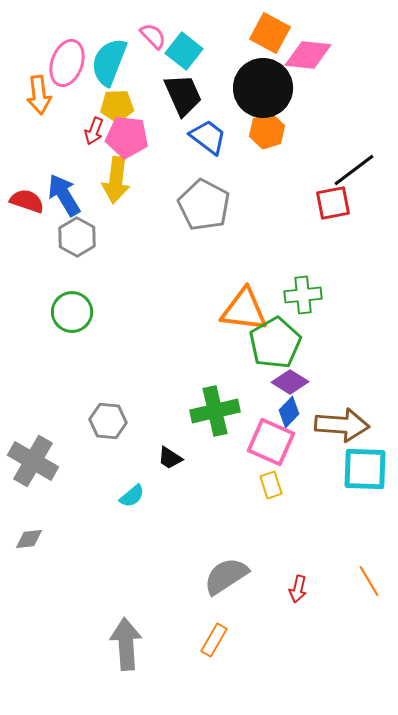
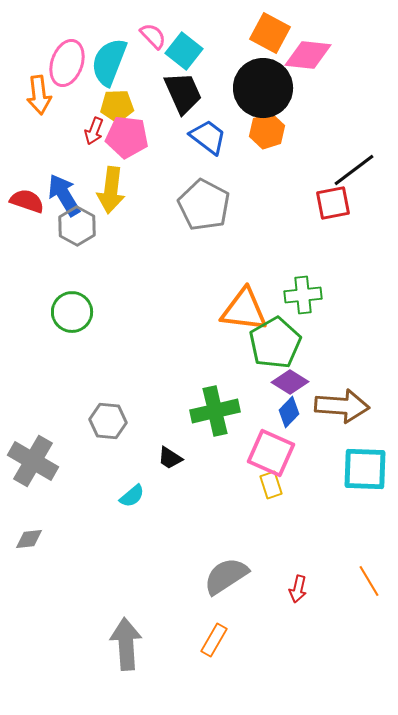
black trapezoid at (183, 95): moved 2 px up
yellow arrow at (116, 180): moved 5 px left, 10 px down
gray hexagon at (77, 237): moved 11 px up
brown arrow at (342, 425): moved 19 px up
pink square at (271, 442): moved 11 px down
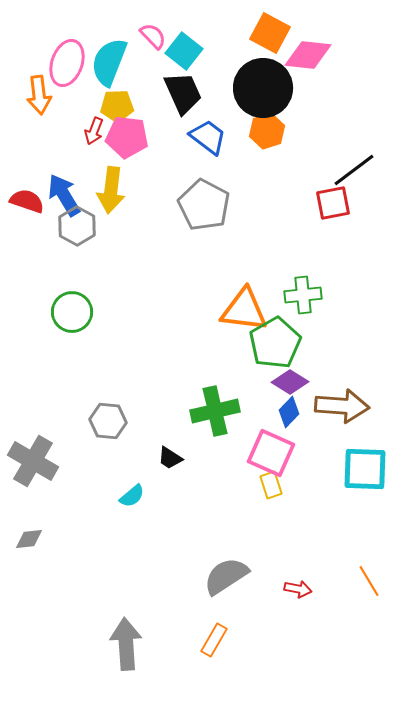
red arrow at (298, 589): rotated 92 degrees counterclockwise
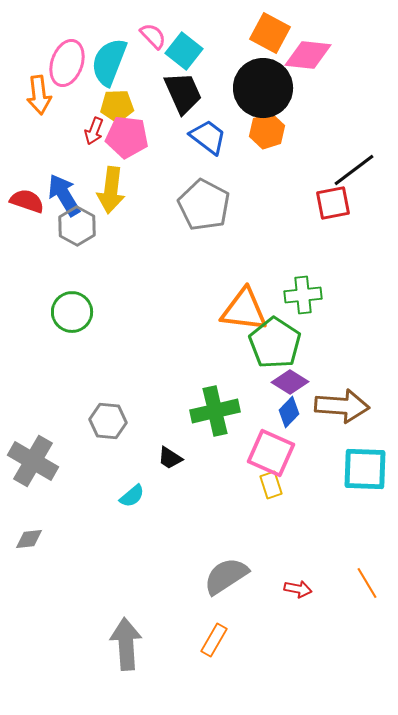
green pentagon at (275, 343): rotated 9 degrees counterclockwise
orange line at (369, 581): moved 2 px left, 2 px down
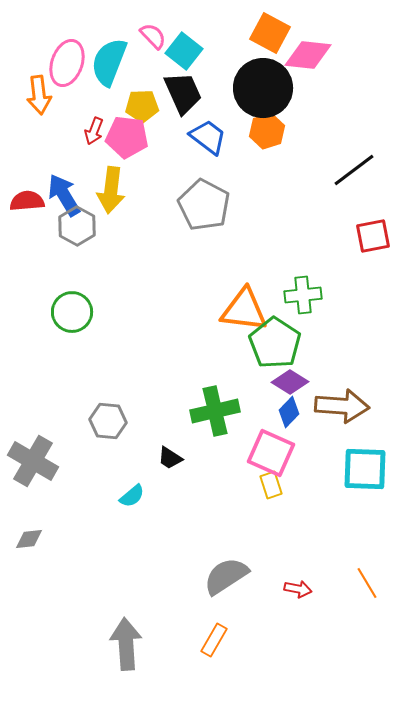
yellow pentagon at (117, 106): moved 25 px right
red semicircle at (27, 201): rotated 24 degrees counterclockwise
red square at (333, 203): moved 40 px right, 33 px down
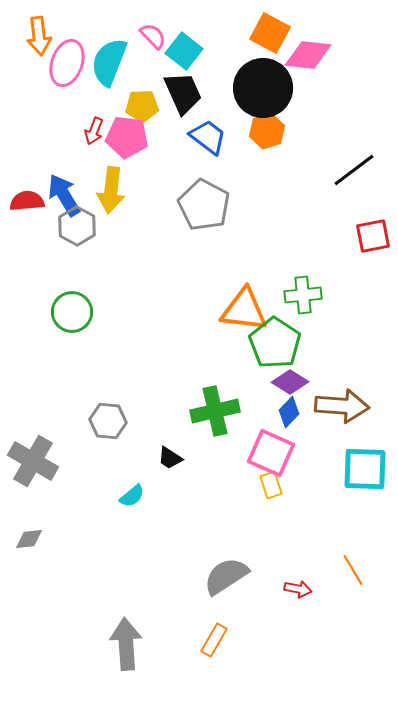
orange arrow at (39, 95): moved 59 px up
orange line at (367, 583): moved 14 px left, 13 px up
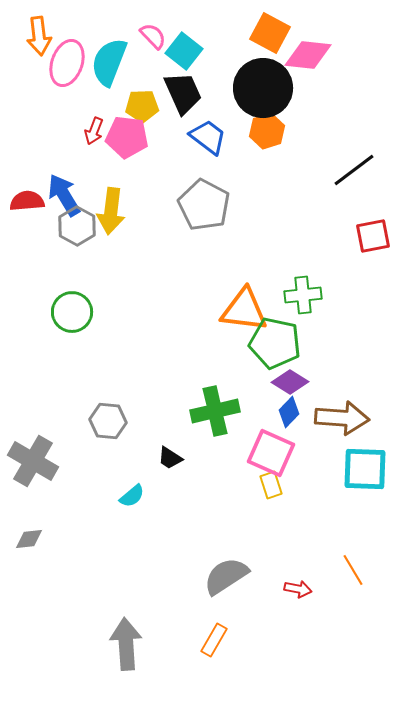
yellow arrow at (111, 190): moved 21 px down
green pentagon at (275, 343): rotated 21 degrees counterclockwise
brown arrow at (342, 406): moved 12 px down
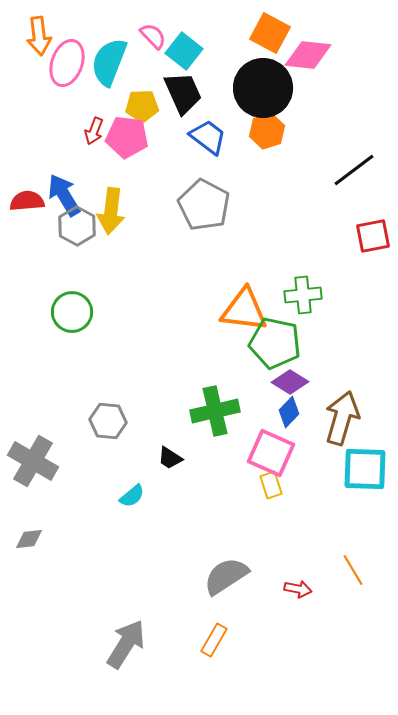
brown arrow at (342, 418): rotated 78 degrees counterclockwise
gray arrow at (126, 644): rotated 36 degrees clockwise
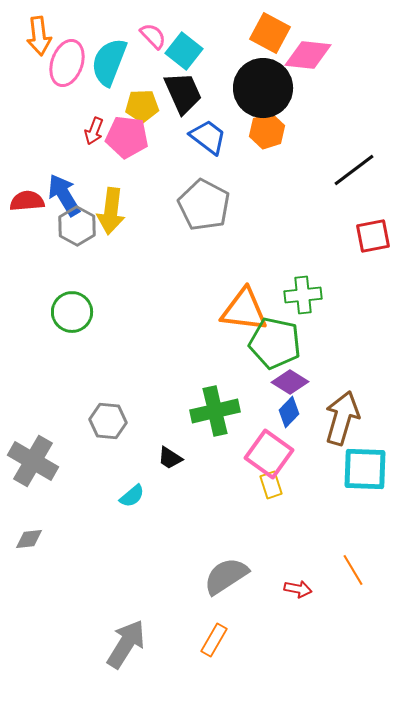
pink square at (271, 453): moved 2 px left, 1 px down; rotated 12 degrees clockwise
